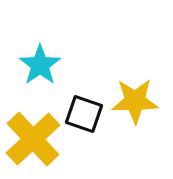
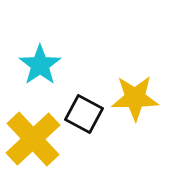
yellow star: moved 3 px up
black square: rotated 9 degrees clockwise
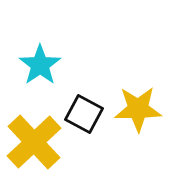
yellow star: moved 3 px right, 11 px down
yellow cross: moved 1 px right, 3 px down
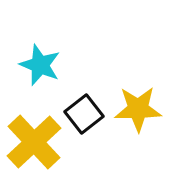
cyan star: rotated 15 degrees counterclockwise
black square: rotated 24 degrees clockwise
